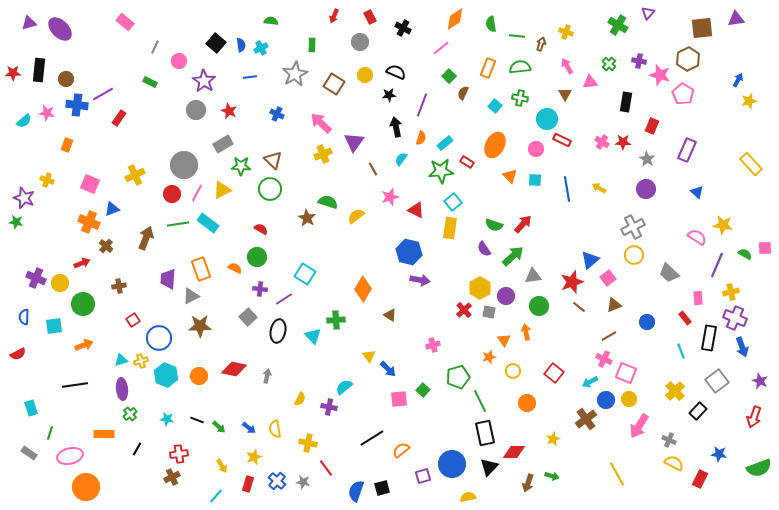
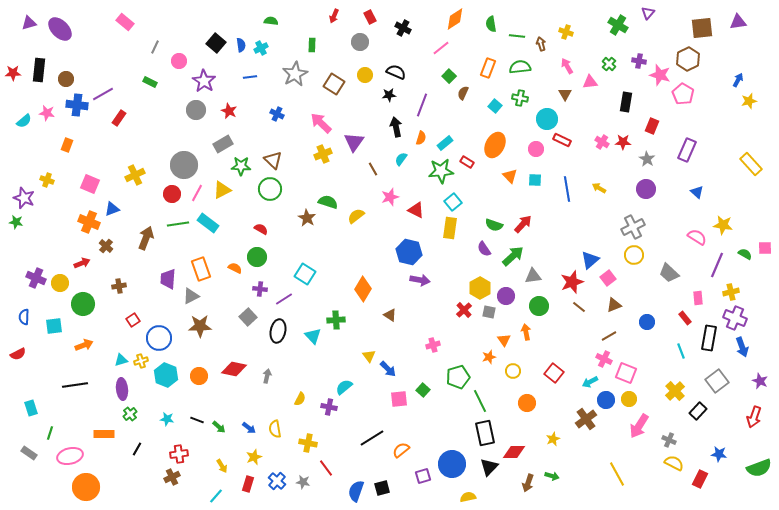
purple triangle at (736, 19): moved 2 px right, 3 px down
brown arrow at (541, 44): rotated 32 degrees counterclockwise
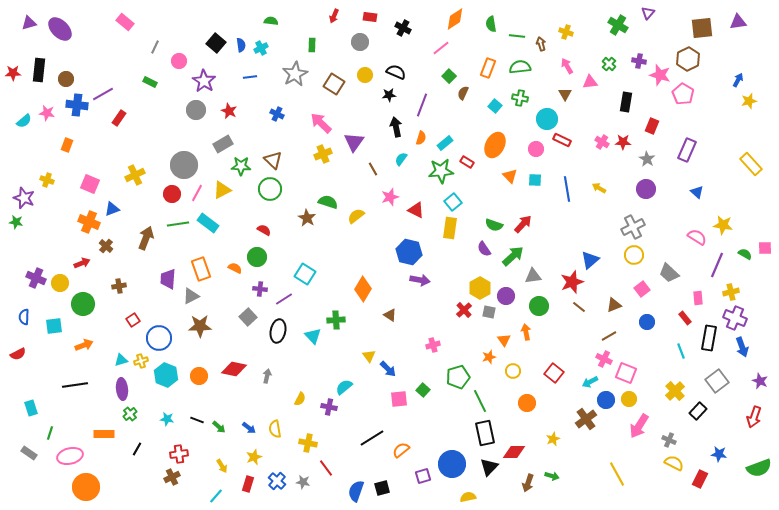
red rectangle at (370, 17): rotated 56 degrees counterclockwise
red semicircle at (261, 229): moved 3 px right, 1 px down
pink square at (608, 278): moved 34 px right, 11 px down
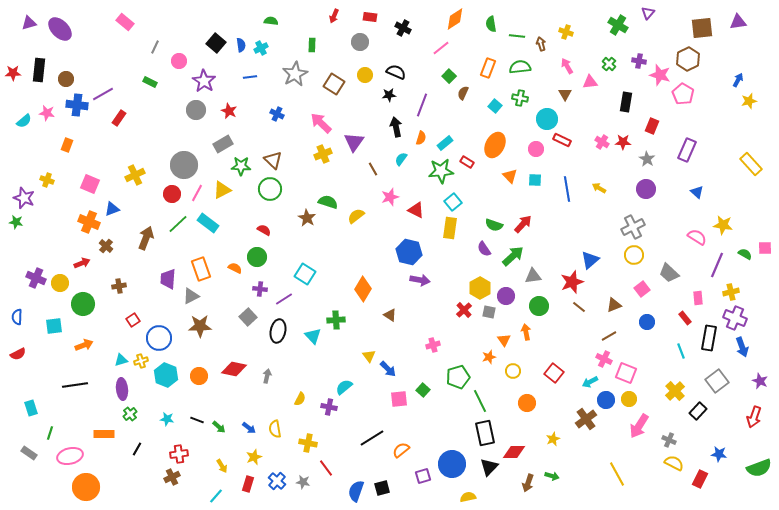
green line at (178, 224): rotated 35 degrees counterclockwise
blue semicircle at (24, 317): moved 7 px left
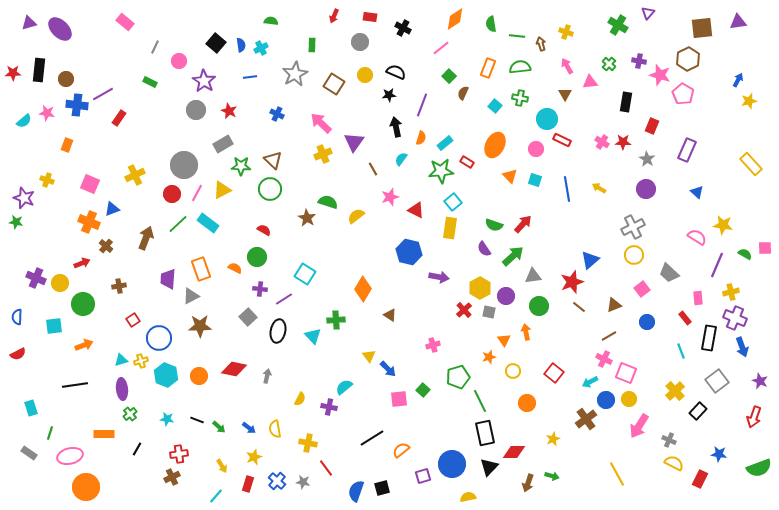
cyan square at (535, 180): rotated 16 degrees clockwise
purple arrow at (420, 280): moved 19 px right, 3 px up
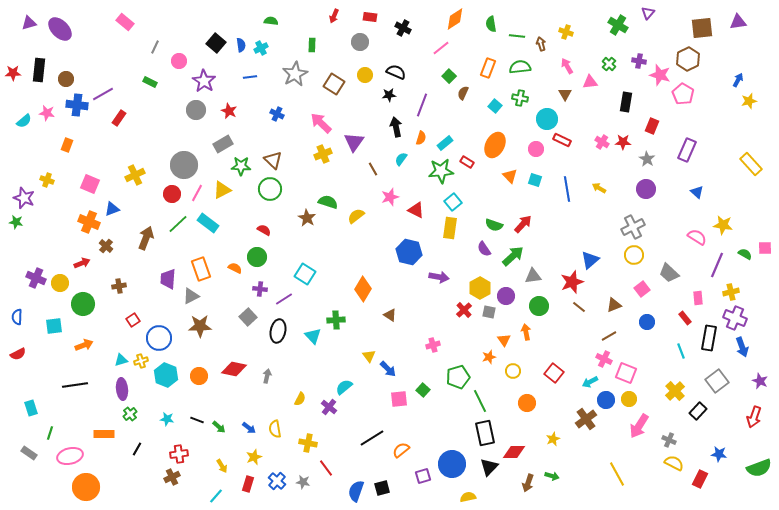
purple cross at (329, 407): rotated 28 degrees clockwise
